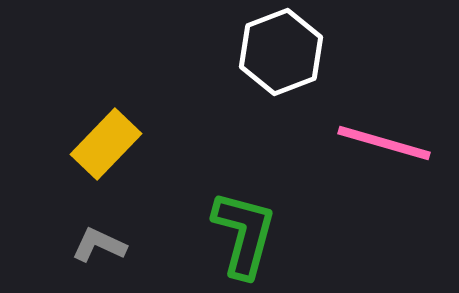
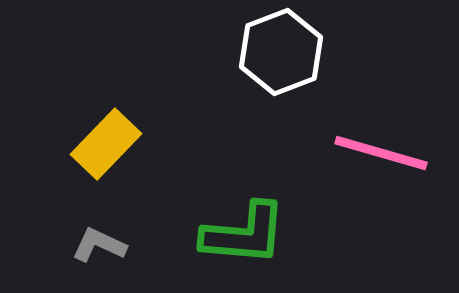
pink line: moved 3 px left, 10 px down
green L-shape: rotated 80 degrees clockwise
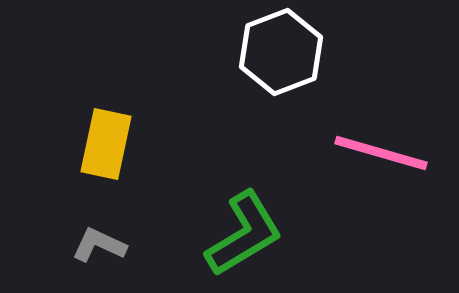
yellow rectangle: rotated 32 degrees counterclockwise
green L-shape: rotated 36 degrees counterclockwise
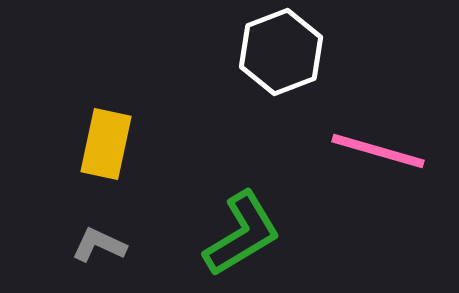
pink line: moved 3 px left, 2 px up
green L-shape: moved 2 px left
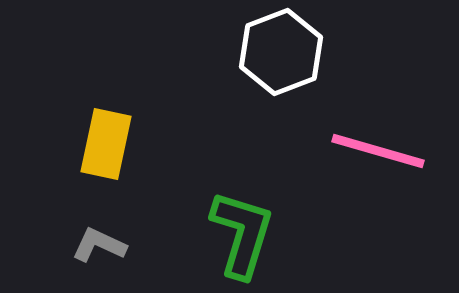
green L-shape: rotated 42 degrees counterclockwise
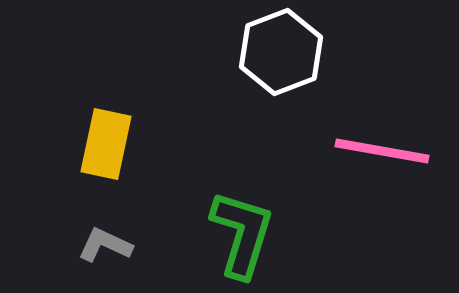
pink line: moved 4 px right; rotated 6 degrees counterclockwise
gray L-shape: moved 6 px right
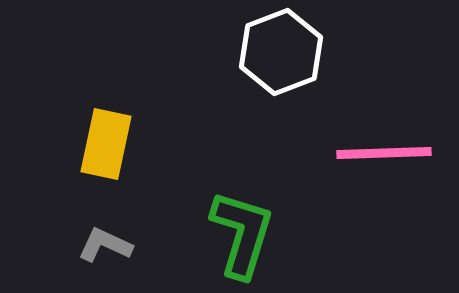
pink line: moved 2 px right, 2 px down; rotated 12 degrees counterclockwise
